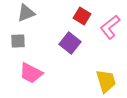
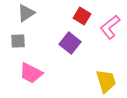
gray triangle: rotated 12 degrees counterclockwise
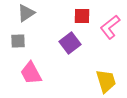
red square: rotated 30 degrees counterclockwise
purple square: rotated 15 degrees clockwise
pink trapezoid: rotated 35 degrees clockwise
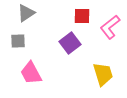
yellow trapezoid: moved 3 px left, 7 px up
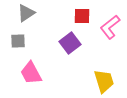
yellow trapezoid: moved 1 px right, 7 px down
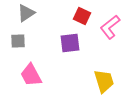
red square: rotated 24 degrees clockwise
purple square: rotated 30 degrees clockwise
pink trapezoid: moved 2 px down
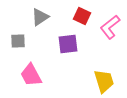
gray triangle: moved 14 px right, 4 px down
purple square: moved 2 px left, 1 px down
